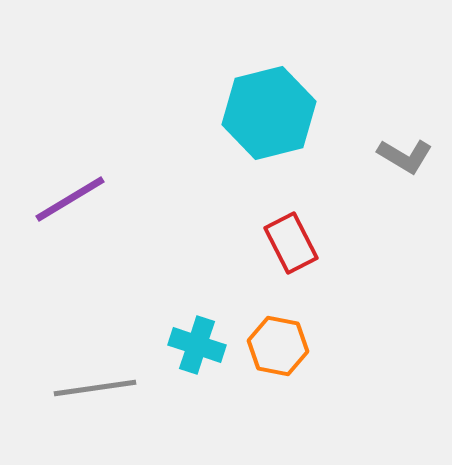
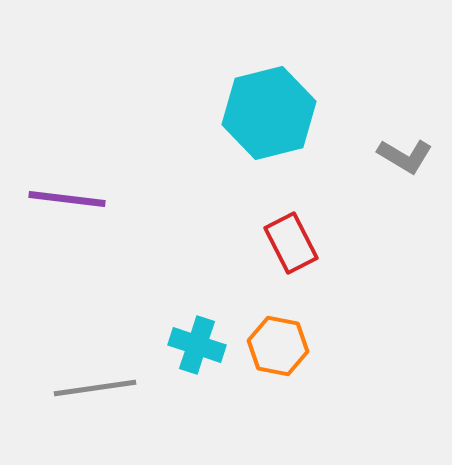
purple line: moved 3 px left; rotated 38 degrees clockwise
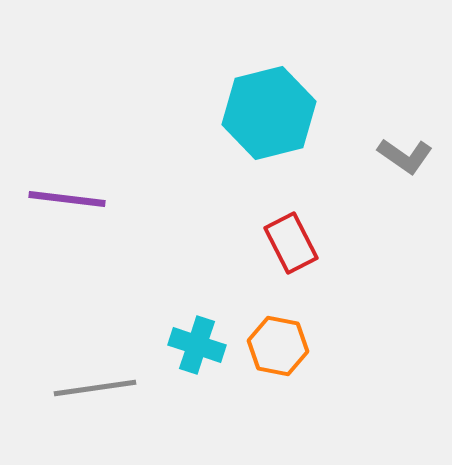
gray L-shape: rotated 4 degrees clockwise
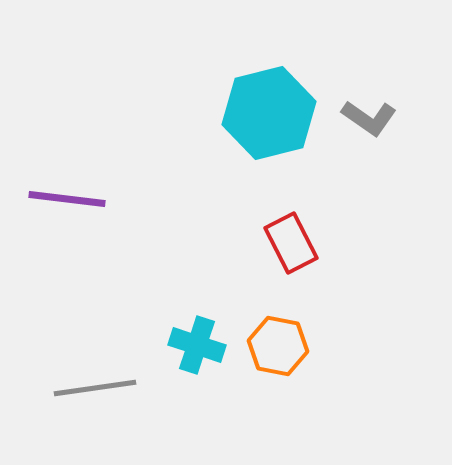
gray L-shape: moved 36 px left, 38 px up
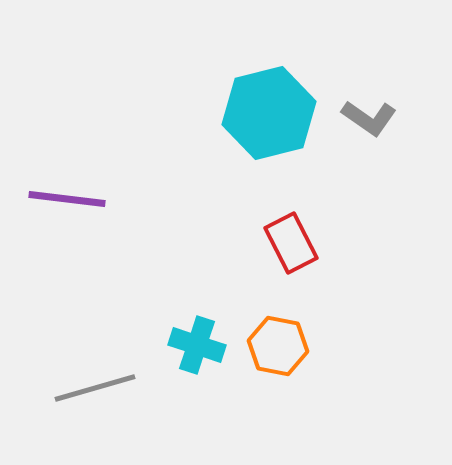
gray line: rotated 8 degrees counterclockwise
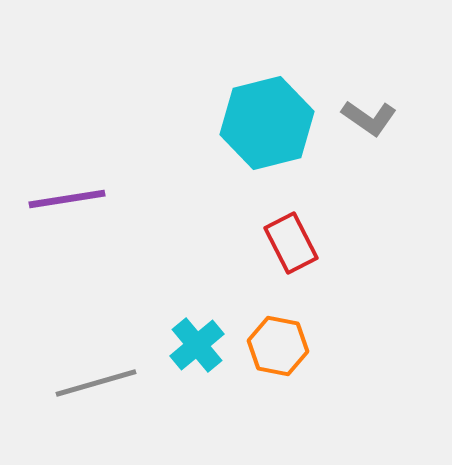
cyan hexagon: moved 2 px left, 10 px down
purple line: rotated 16 degrees counterclockwise
cyan cross: rotated 32 degrees clockwise
gray line: moved 1 px right, 5 px up
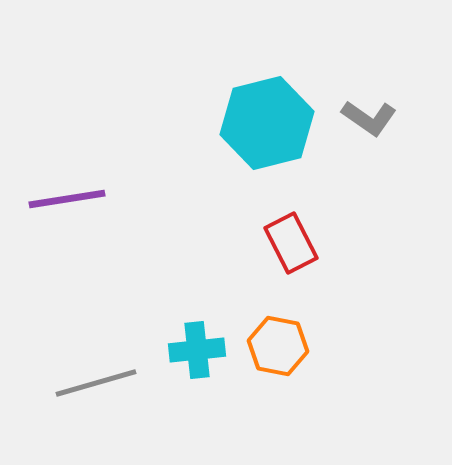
cyan cross: moved 5 px down; rotated 34 degrees clockwise
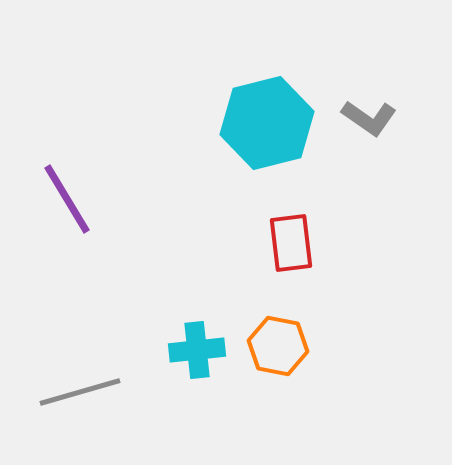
purple line: rotated 68 degrees clockwise
red rectangle: rotated 20 degrees clockwise
gray line: moved 16 px left, 9 px down
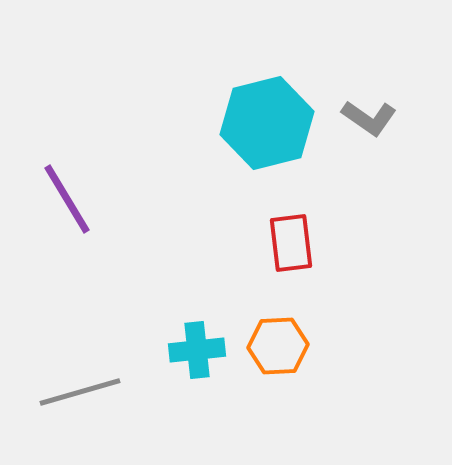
orange hexagon: rotated 14 degrees counterclockwise
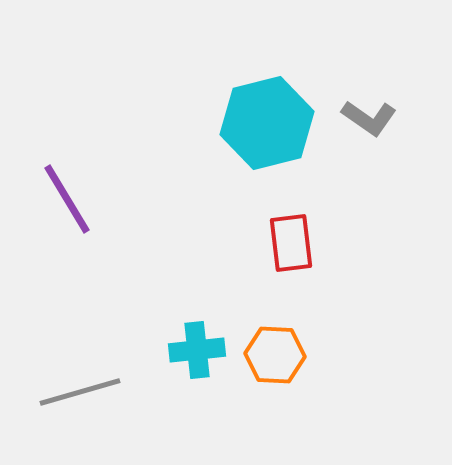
orange hexagon: moved 3 px left, 9 px down; rotated 6 degrees clockwise
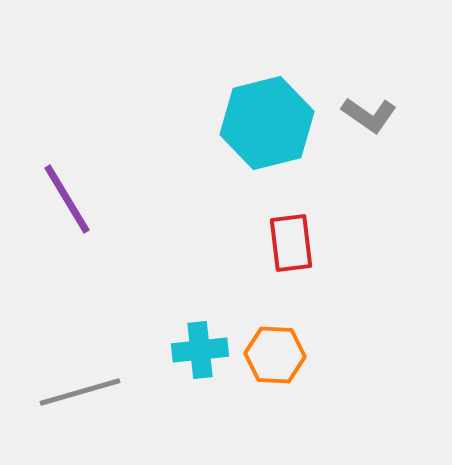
gray L-shape: moved 3 px up
cyan cross: moved 3 px right
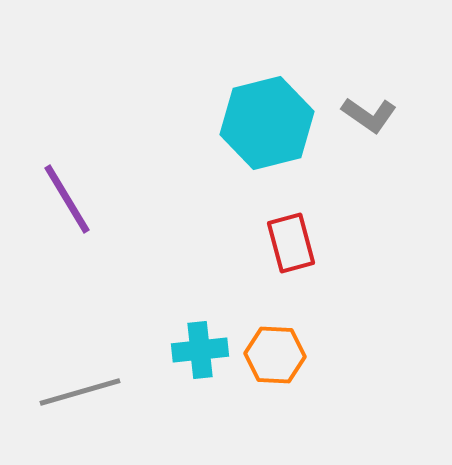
red rectangle: rotated 8 degrees counterclockwise
